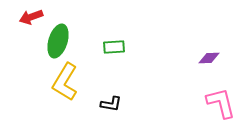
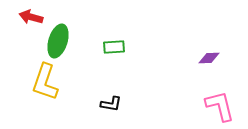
red arrow: rotated 35 degrees clockwise
yellow L-shape: moved 20 px left; rotated 12 degrees counterclockwise
pink L-shape: moved 1 px left, 3 px down
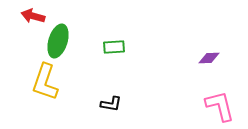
red arrow: moved 2 px right, 1 px up
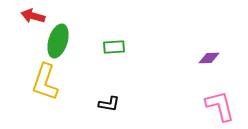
black L-shape: moved 2 px left
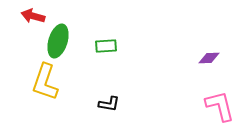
green rectangle: moved 8 px left, 1 px up
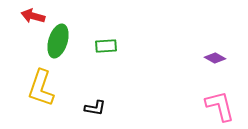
purple diamond: moved 6 px right; rotated 30 degrees clockwise
yellow L-shape: moved 4 px left, 6 px down
black L-shape: moved 14 px left, 4 px down
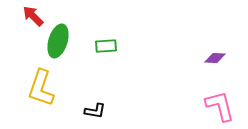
red arrow: rotated 30 degrees clockwise
purple diamond: rotated 25 degrees counterclockwise
black L-shape: moved 3 px down
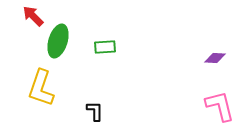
green rectangle: moved 1 px left, 1 px down
black L-shape: rotated 100 degrees counterclockwise
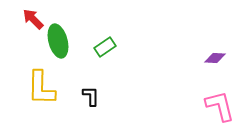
red arrow: moved 3 px down
green ellipse: rotated 32 degrees counterclockwise
green rectangle: rotated 30 degrees counterclockwise
yellow L-shape: rotated 18 degrees counterclockwise
black L-shape: moved 4 px left, 15 px up
